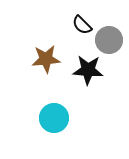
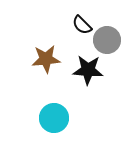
gray circle: moved 2 px left
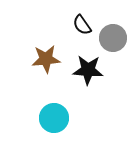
black semicircle: rotated 10 degrees clockwise
gray circle: moved 6 px right, 2 px up
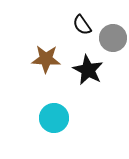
brown star: rotated 8 degrees clockwise
black star: rotated 24 degrees clockwise
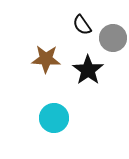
black star: rotated 8 degrees clockwise
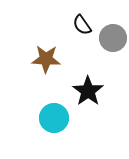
black star: moved 21 px down
